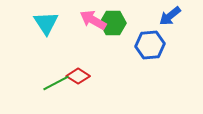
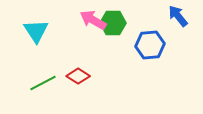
blue arrow: moved 8 px right; rotated 90 degrees clockwise
cyan triangle: moved 10 px left, 8 px down
green line: moved 13 px left
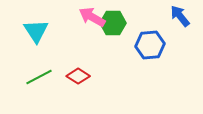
blue arrow: moved 2 px right
pink arrow: moved 1 px left, 3 px up
green line: moved 4 px left, 6 px up
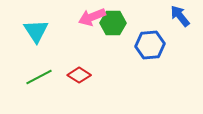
pink arrow: rotated 52 degrees counterclockwise
red diamond: moved 1 px right, 1 px up
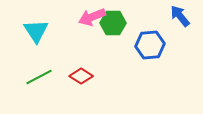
red diamond: moved 2 px right, 1 px down
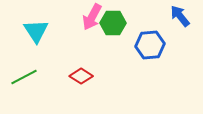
pink arrow: rotated 40 degrees counterclockwise
green line: moved 15 px left
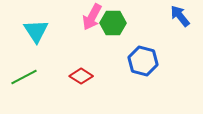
blue hexagon: moved 7 px left, 16 px down; rotated 20 degrees clockwise
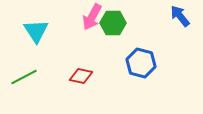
blue hexagon: moved 2 px left, 2 px down
red diamond: rotated 20 degrees counterclockwise
